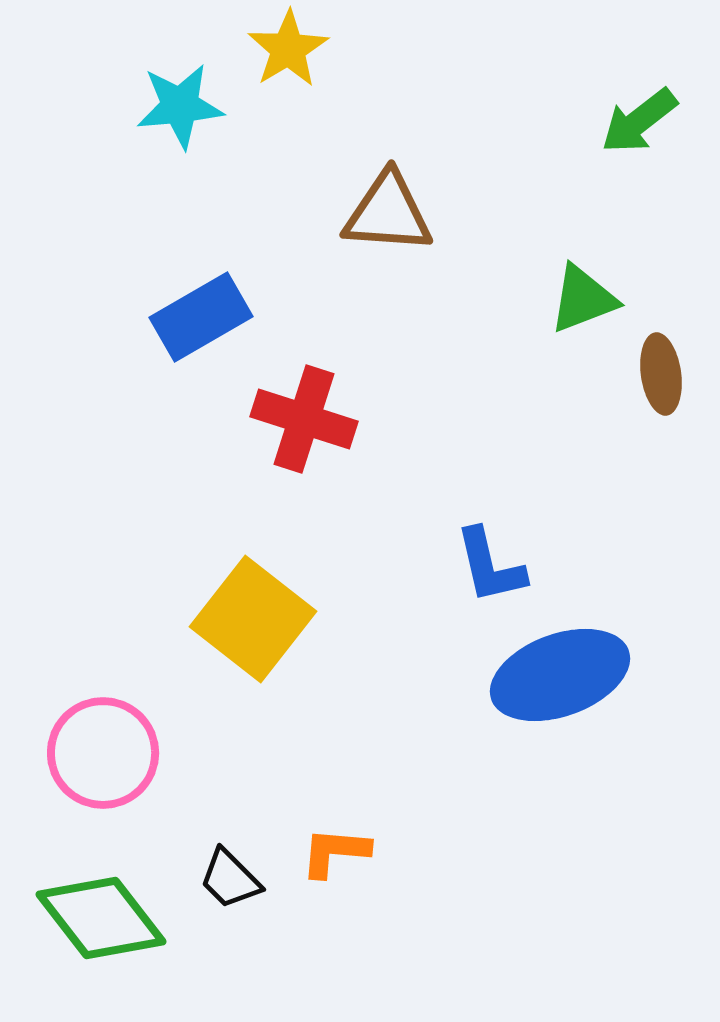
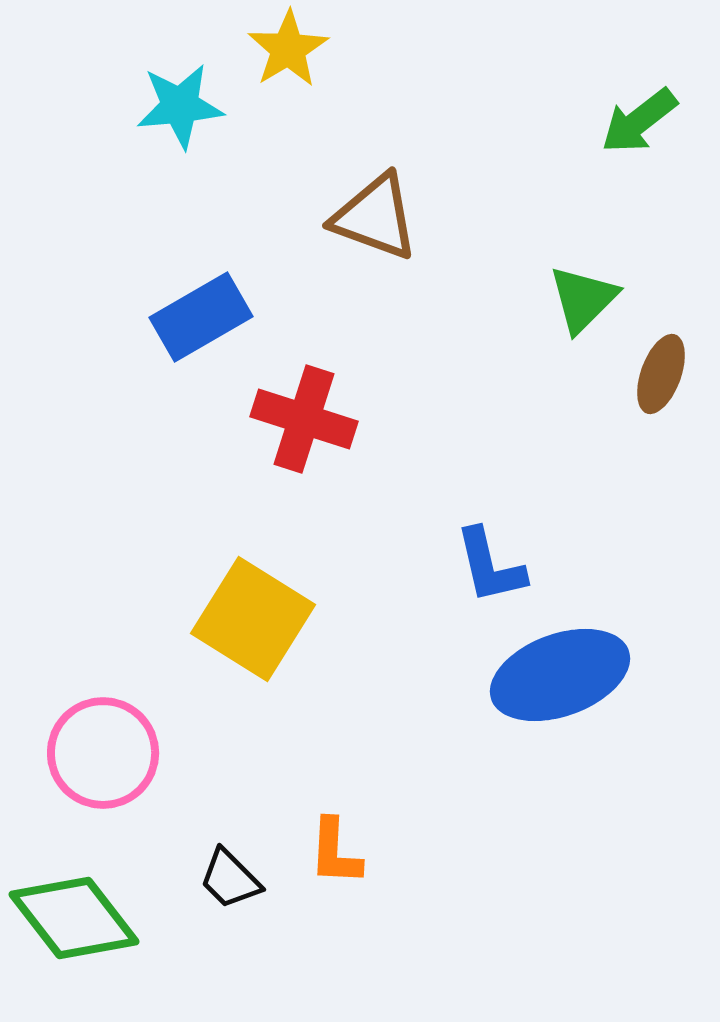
brown triangle: moved 13 px left, 4 px down; rotated 16 degrees clockwise
green triangle: rotated 24 degrees counterclockwise
brown ellipse: rotated 28 degrees clockwise
yellow square: rotated 6 degrees counterclockwise
orange L-shape: rotated 92 degrees counterclockwise
green diamond: moved 27 px left
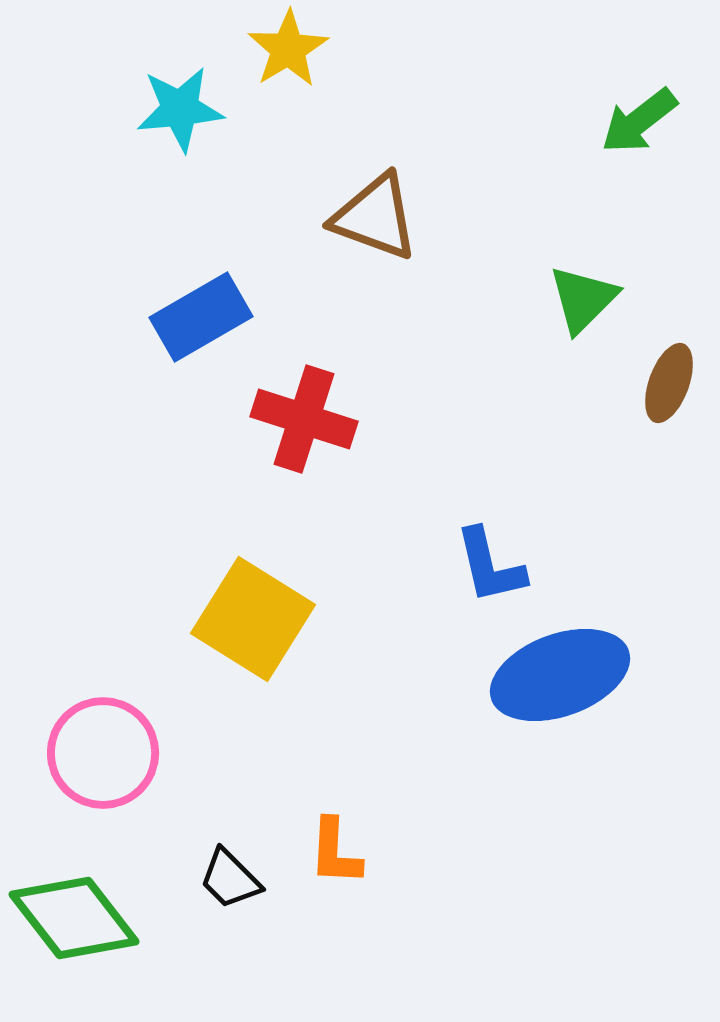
cyan star: moved 3 px down
brown ellipse: moved 8 px right, 9 px down
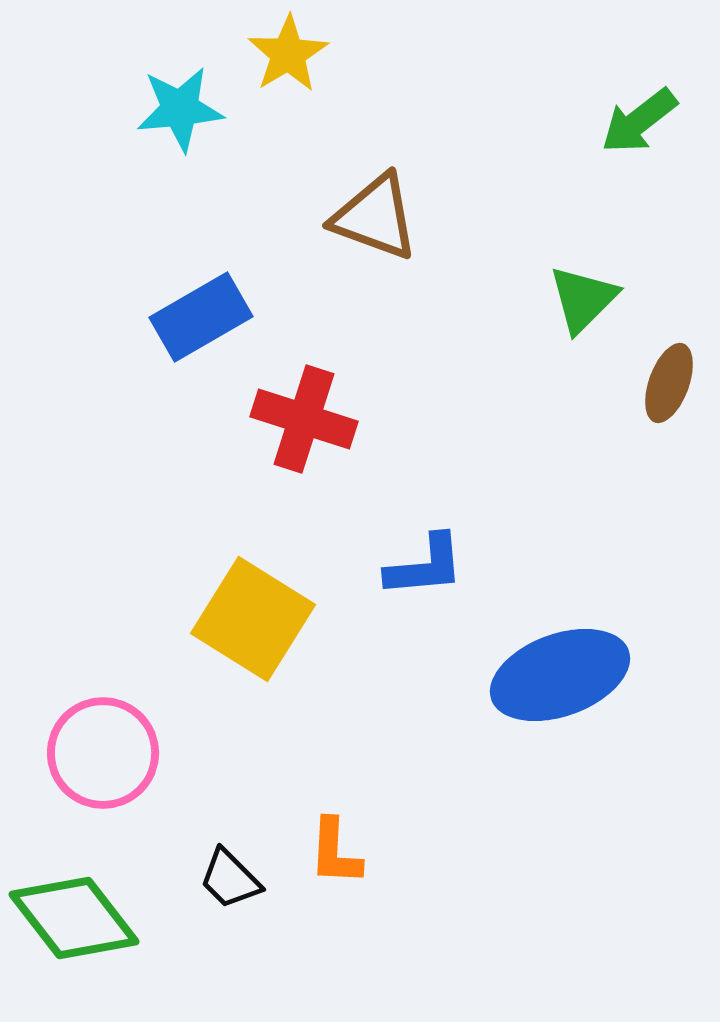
yellow star: moved 5 px down
blue L-shape: moved 65 px left; rotated 82 degrees counterclockwise
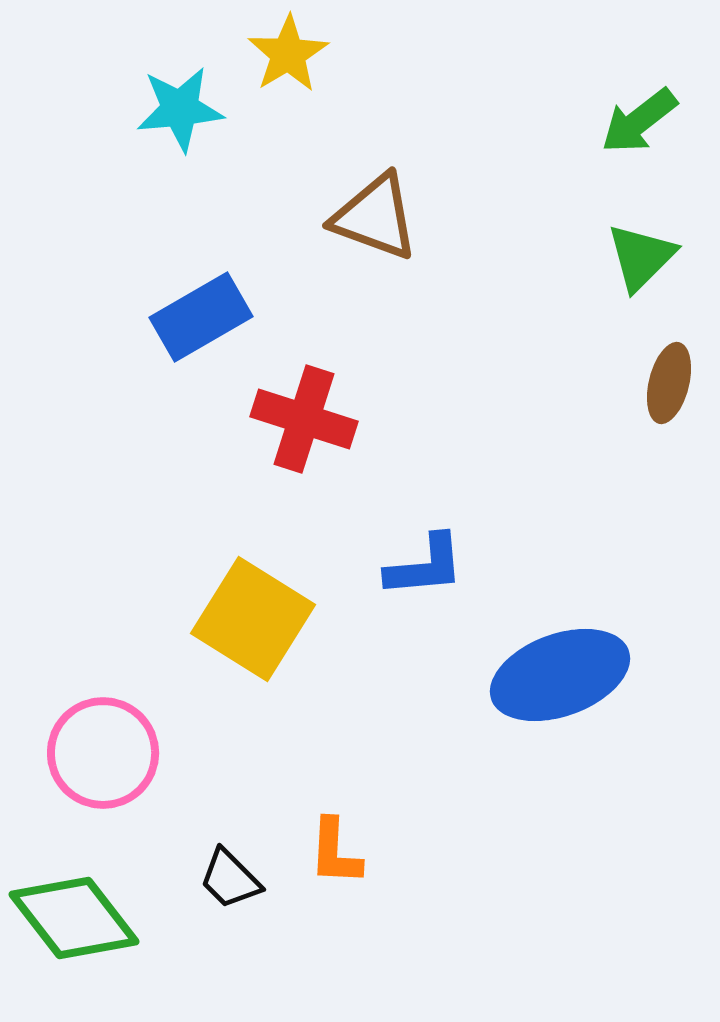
green triangle: moved 58 px right, 42 px up
brown ellipse: rotated 6 degrees counterclockwise
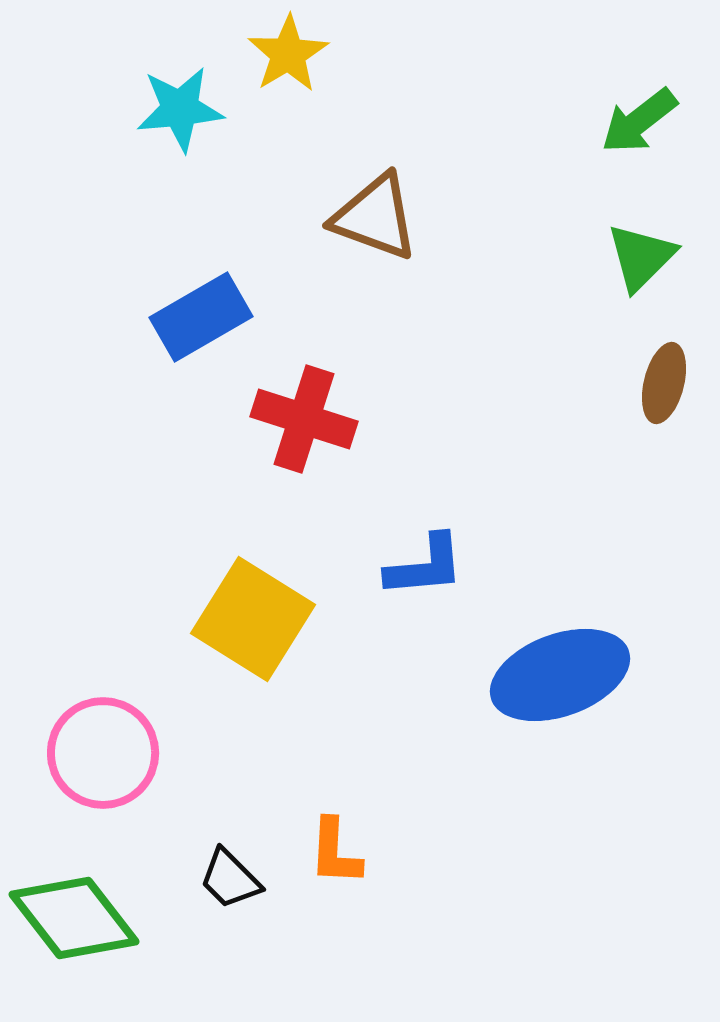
brown ellipse: moved 5 px left
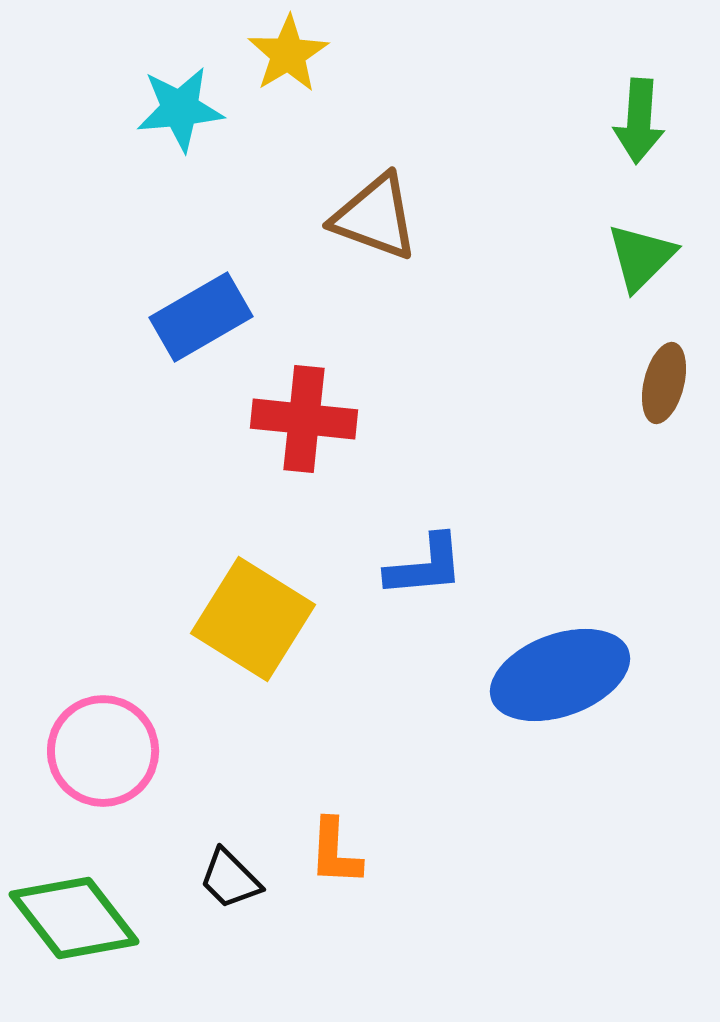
green arrow: rotated 48 degrees counterclockwise
red cross: rotated 12 degrees counterclockwise
pink circle: moved 2 px up
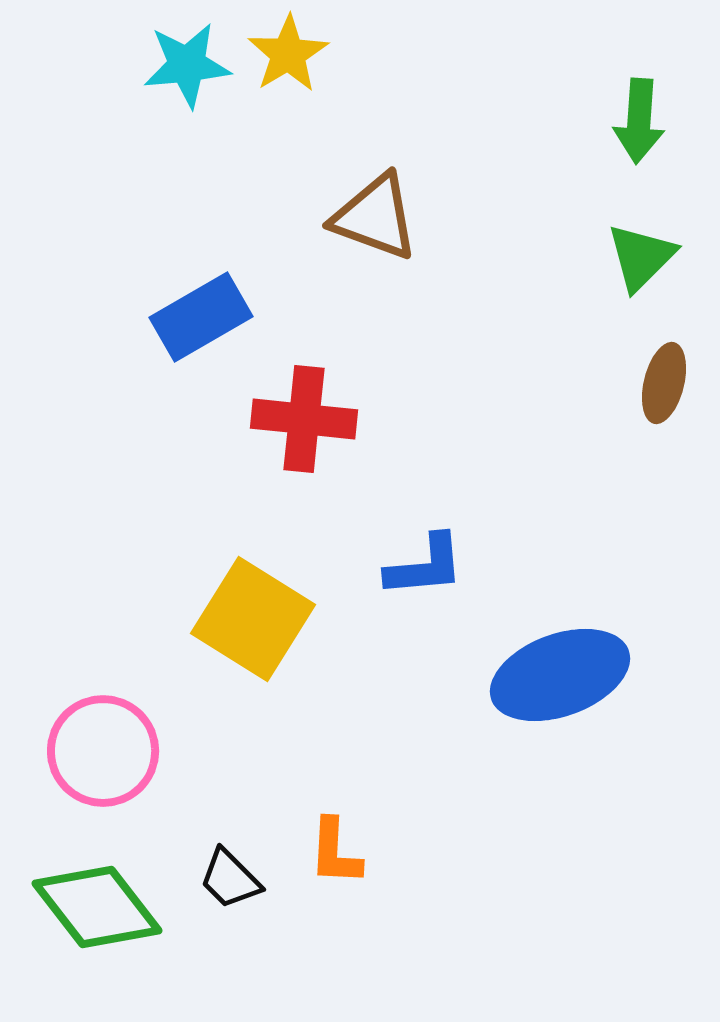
cyan star: moved 7 px right, 44 px up
green diamond: moved 23 px right, 11 px up
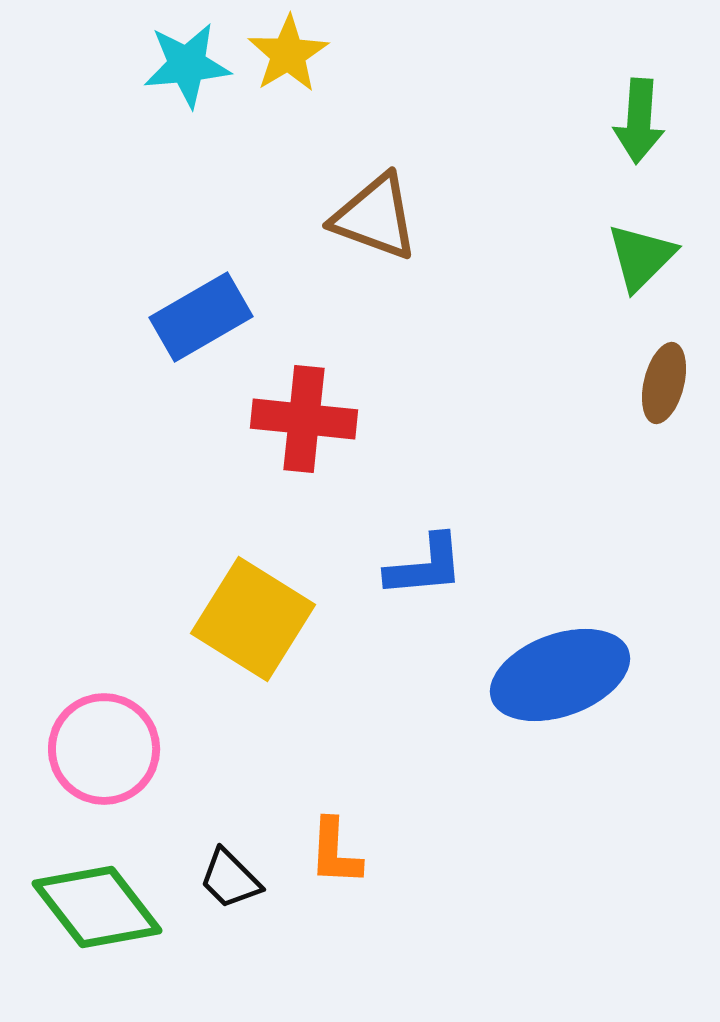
pink circle: moved 1 px right, 2 px up
